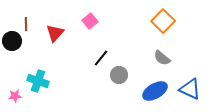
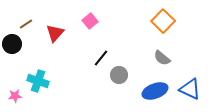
brown line: rotated 56 degrees clockwise
black circle: moved 3 px down
blue ellipse: rotated 10 degrees clockwise
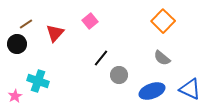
black circle: moved 5 px right
blue ellipse: moved 3 px left
pink star: rotated 24 degrees counterclockwise
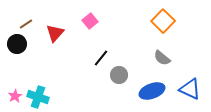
cyan cross: moved 16 px down
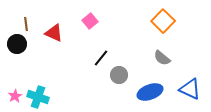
brown line: rotated 64 degrees counterclockwise
red triangle: moved 1 px left; rotated 48 degrees counterclockwise
blue ellipse: moved 2 px left, 1 px down
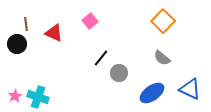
gray circle: moved 2 px up
blue ellipse: moved 2 px right, 1 px down; rotated 15 degrees counterclockwise
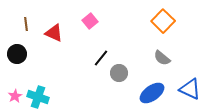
black circle: moved 10 px down
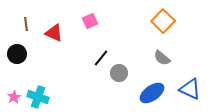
pink square: rotated 14 degrees clockwise
pink star: moved 1 px left, 1 px down
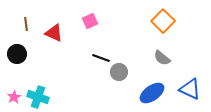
black line: rotated 72 degrees clockwise
gray circle: moved 1 px up
